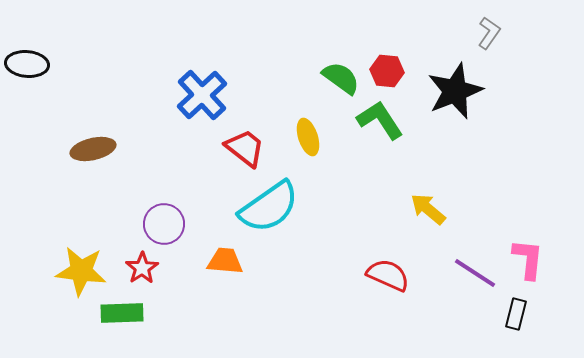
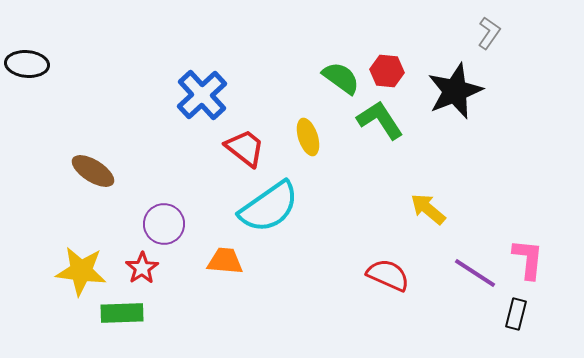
brown ellipse: moved 22 px down; rotated 45 degrees clockwise
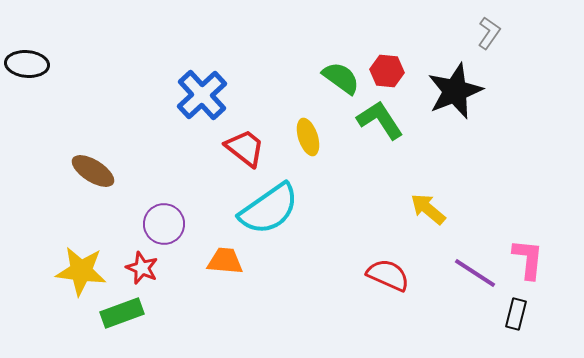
cyan semicircle: moved 2 px down
red star: rotated 16 degrees counterclockwise
green rectangle: rotated 18 degrees counterclockwise
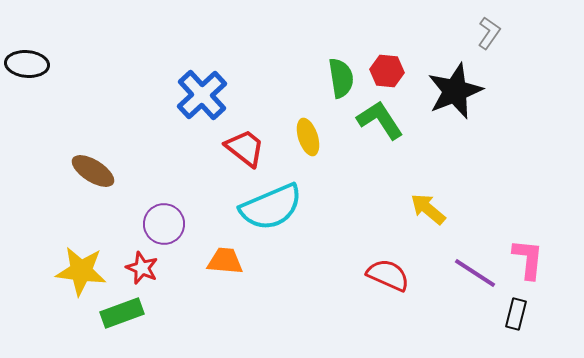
green semicircle: rotated 45 degrees clockwise
cyan semicircle: moved 2 px right, 2 px up; rotated 12 degrees clockwise
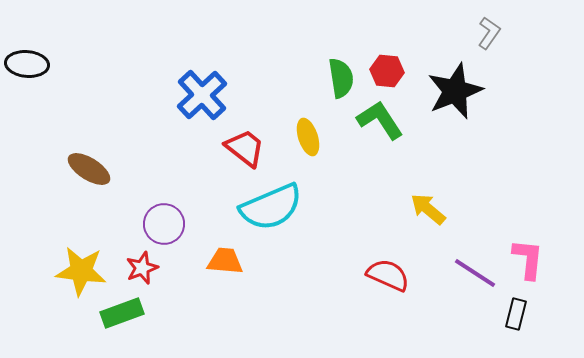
brown ellipse: moved 4 px left, 2 px up
red star: rotated 28 degrees clockwise
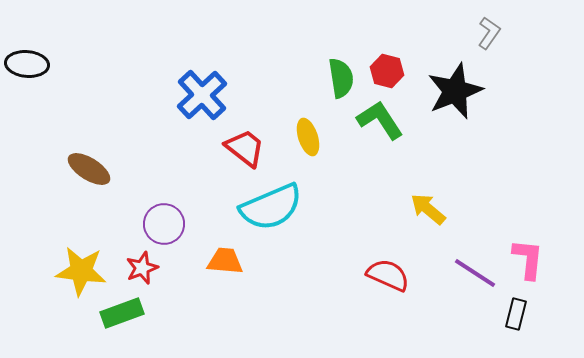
red hexagon: rotated 8 degrees clockwise
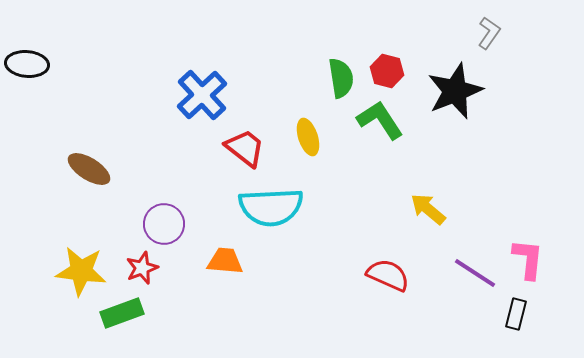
cyan semicircle: rotated 20 degrees clockwise
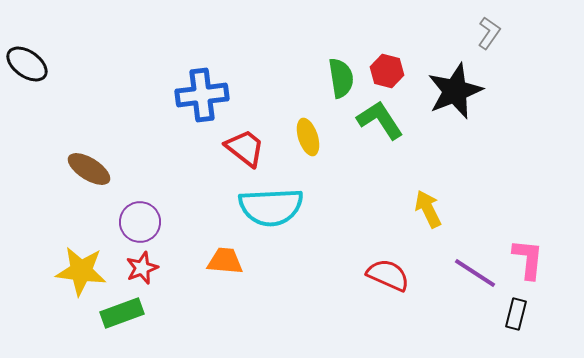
black ellipse: rotated 30 degrees clockwise
blue cross: rotated 36 degrees clockwise
yellow arrow: rotated 24 degrees clockwise
purple circle: moved 24 px left, 2 px up
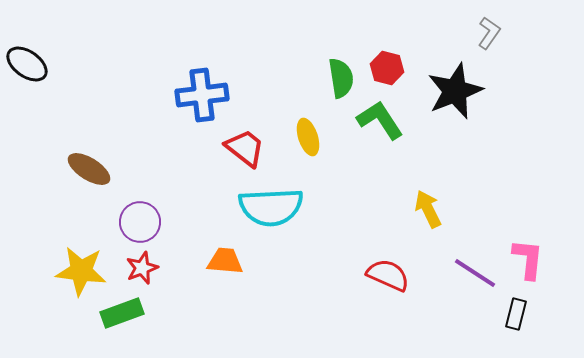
red hexagon: moved 3 px up
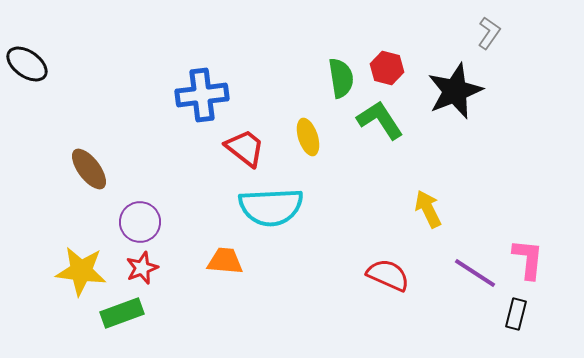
brown ellipse: rotated 21 degrees clockwise
